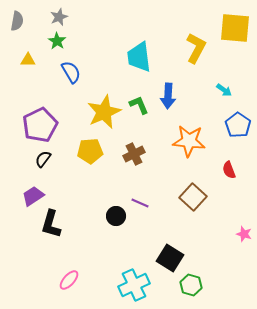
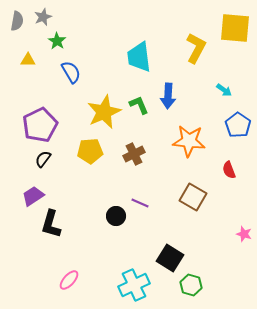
gray star: moved 16 px left
brown square: rotated 12 degrees counterclockwise
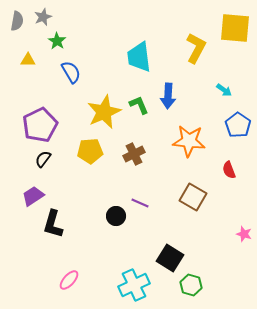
black L-shape: moved 2 px right
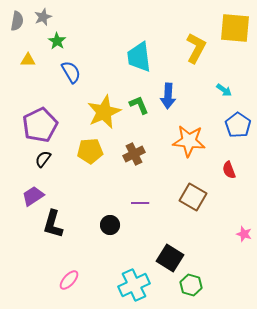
purple line: rotated 24 degrees counterclockwise
black circle: moved 6 px left, 9 px down
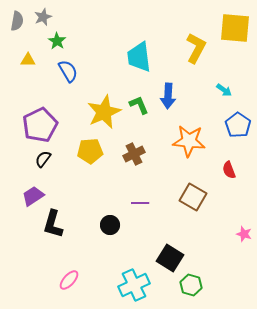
blue semicircle: moved 3 px left, 1 px up
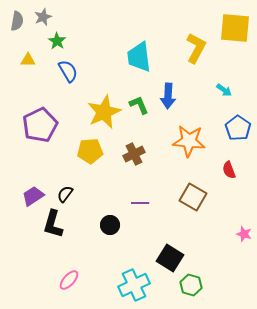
blue pentagon: moved 3 px down
black semicircle: moved 22 px right, 35 px down
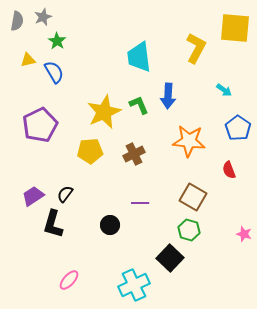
yellow triangle: rotated 14 degrees counterclockwise
blue semicircle: moved 14 px left, 1 px down
black square: rotated 12 degrees clockwise
green hexagon: moved 2 px left, 55 px up
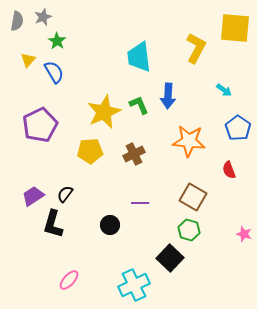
yellow triangle: rotated 35 degrees counterclockwise
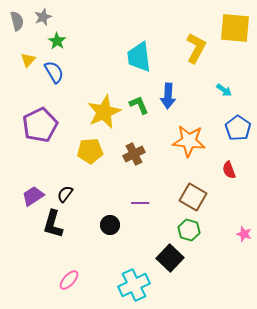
gray semicircle: rotated 24 degrees counterclockwise
